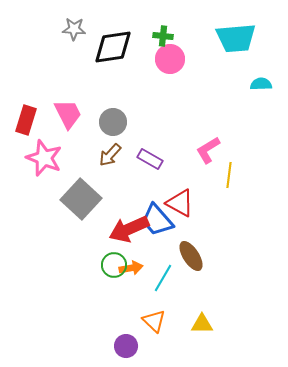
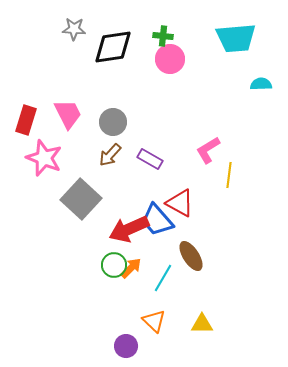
orange arrow: rotated 35 degrees counterclockwise
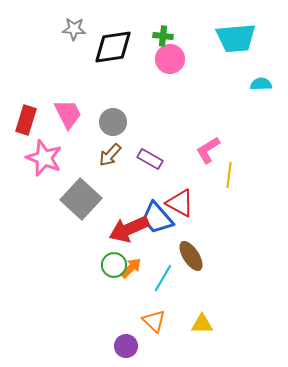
blue trapezoid: moved 2 px up
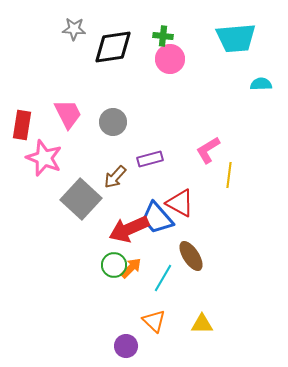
red rectangle: moved 4 px left, 5 px down; rotated 8 degrees counterclockwise
brown arrow: moved 5 px right, 22 px down
purple rectangle: rotated 45 degrees counterclockwise
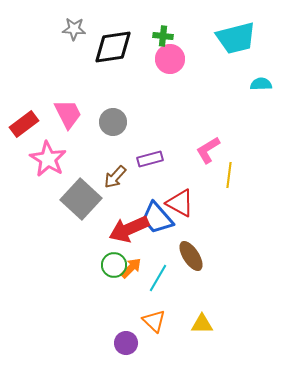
cyan trapezoid: rotated 9 degrees counterclockwise
red rectangle: moved 2 px right, 1 px up; rotated 44 degrees clockwise
pink star: moved 4 px right, 1 px down; rotated 9 degrees clockwise
cyan line: moved 5 px left
purple circle: moved 3 px up
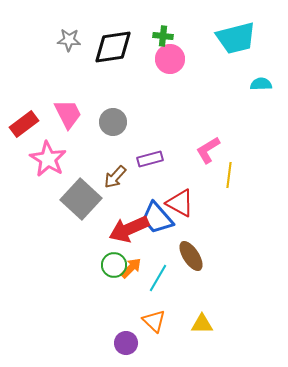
gray star: moved 5 px left, 11 px down
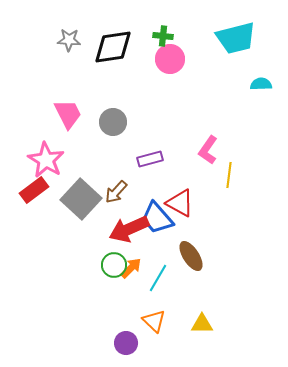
red rectangle: moved 10 px right, 66 px down
pink L-shape: rotated 24 degrees counterclockwise
pink star: moved 2 px left, 1 px down
brown arrow: moved 1 px right, 15 px down
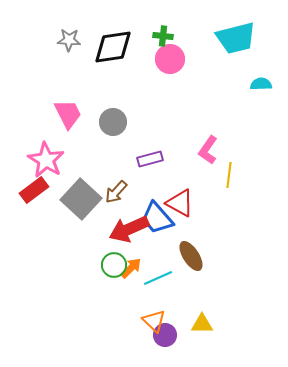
cyan line: rotated 36 degrees clockwise
purple circle: moved 39 px right, 8 px up
